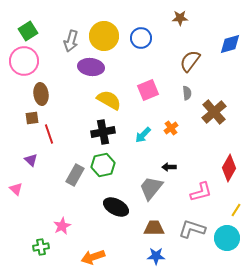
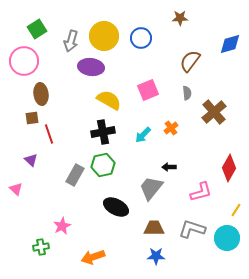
green square: moved 9 px right, 2 px up
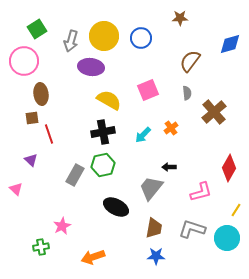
brown trapezoid: rotated 100 degrees clockwise
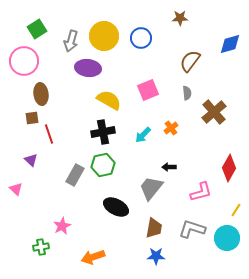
purple ellipse: moved 3 px left, 1 px down
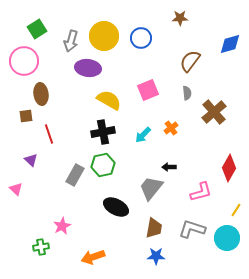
brown square: moved 6 px left, 2 px up
